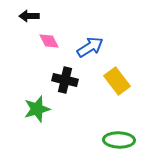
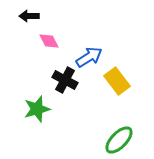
blue arrow: moved 1 px left, 10 px down
black cross: rotated 15 degrees clockwise
green ellipse: rotated 48 degrees counterclockwise
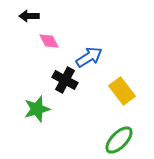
yellow rectangle: moved 5 px right, 10 px down
